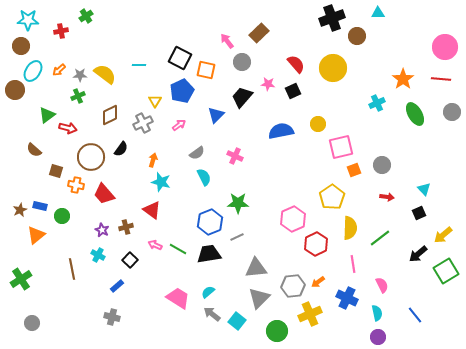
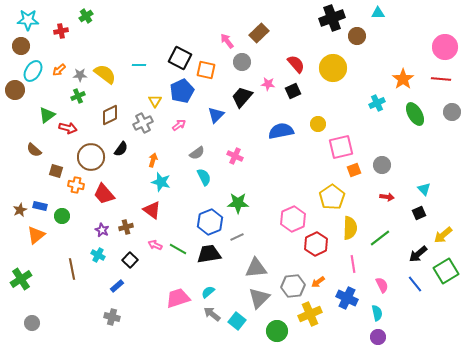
pink trapezoid at (178, 298): rotated 50 degrees counterclockwise
blue line at (415, 315): moved 31 px up
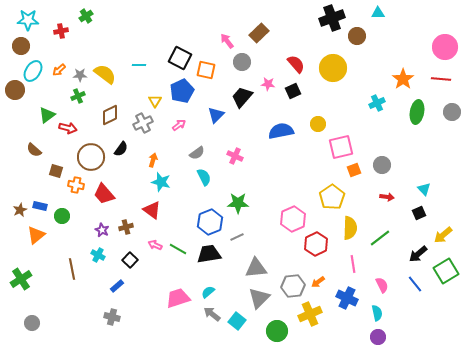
green ellipse at (415, 114): moved 2 px right, 2 px up; rotated 40 degrees clockwise
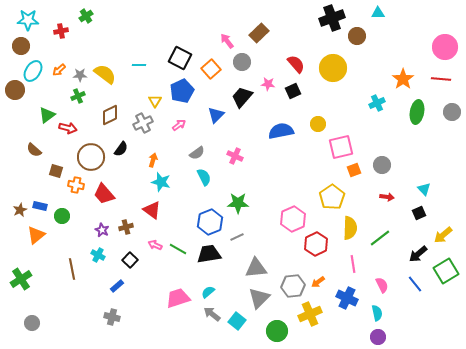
orange square at (206, 70): moved 5 px right, 1 px up; rotated 36 degrees clockwise
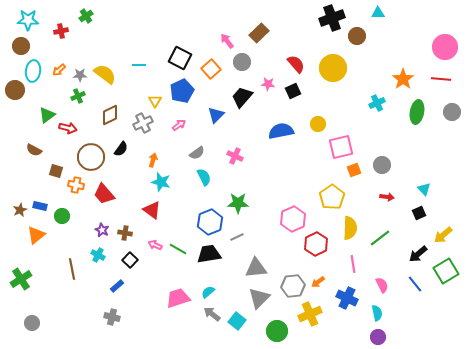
cyan ellipse at (33, 71): rotated 25 degrees counterclockwise
brown semicircle at (34, 150): rotated 14 degrees counterclockwise
brown cross at (126, 227): moved 1 px left, 6 px down; rotated 24 degrees clockwise
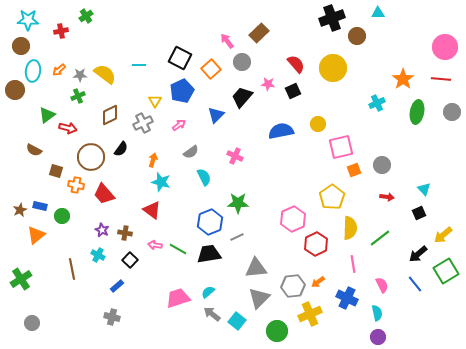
gray semicircle at (197, 153): moved 6 px left, 1 px up
pink arrow at (155, 245): rotated 16 degrees counterclockwise
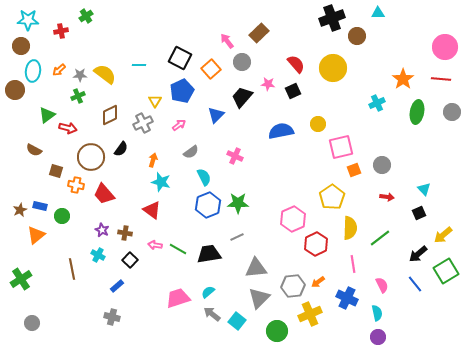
blue hexagon at (210, 222): moved 2 px left, 17 px up
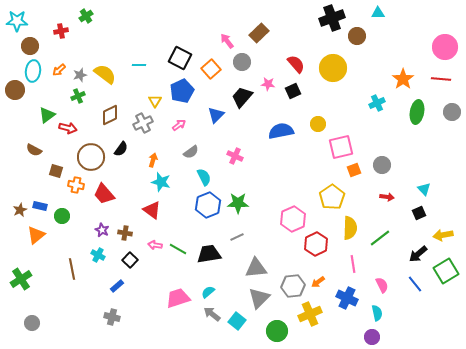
cyan star at (28, 20): moved 11 px left, 1 px down
brown circle at (21, 46): moved 9 px right
gray star at (80, 75): rotated 16 degrees counterclockwise
yellow arrow at (443, 235): rotated 30 degrees clockwise
purple circle at (378, 337): moved 6 px left
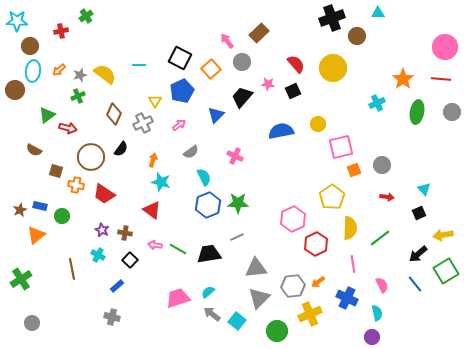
brown diamond at (110, 115): moved 4 px right, 1 px up; rotated 40 degrees counterclockwise
red trapezoid at (104, 194): rotated 15 degrees counterclockwise
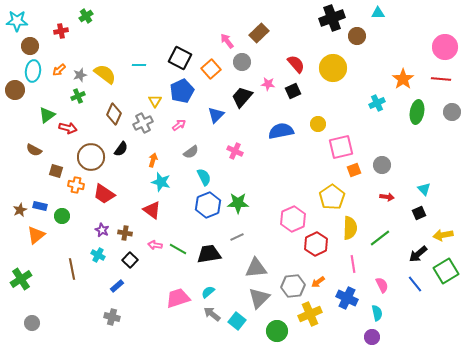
pink cross at (235, 156): moved 5 px up
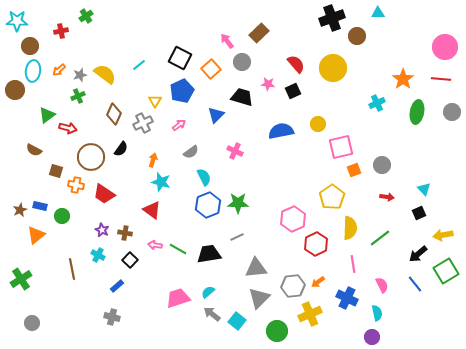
cyan line at (139, 65): rotated 40 degrees counterclockwise
black trapezoid at (242, 97): rotated 65 degrees clockwise
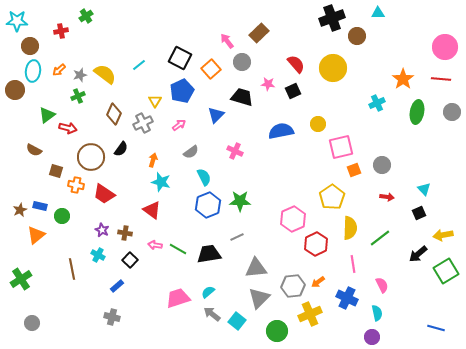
green star at (238, 203): moved 2 px right, 2 px up
blue line at (415, 284): moved 21 px right, 44 px down; rotated 36 degrees counterclockwise
